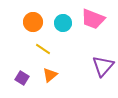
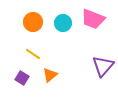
yellow line: moved 10 px left, 5 px down
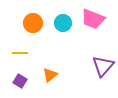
orange circle: moved 1 px down
yellow line: moved 13 px left, 1 px up; rotated 35 degrees counterclockwise
purple square: moved 2 px left, 3 px down
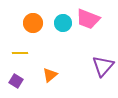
pink trapezoid: moved 5 px left
purple square: moved 4 px left
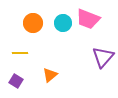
purple triangle: moved 9 px up
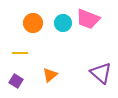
purple triangle: moved 2 px left, 16 px down; rotated 30 degrees counterclockwise
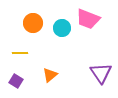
cyan circle: moved 1 px left, 5 px down
purple triangle: rotated 15 degrees clockwise
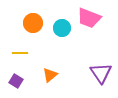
pink trapezoid: moved 1 px right, 1 px up
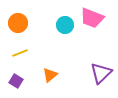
pink trapezoid: moved 3 px right
orange circle: moved 15 px left
cyan circle: moved 3 px right, 3 px up
yellow line: rotated 21 degrees counterclockwise
purple triangle: rotated 20 degrees clockwise
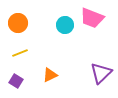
orange triangle: rotated 14 degrees clockwise
